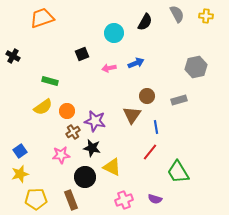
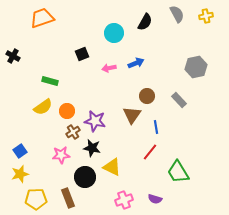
yellow cross: rotated 16 degrees counterclockwise
gray rectangle: rotated 63 degrees clockwise
brown rectangle: moved 3 px left, 2 px up
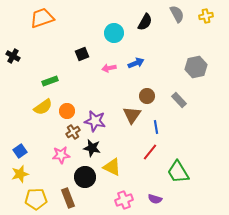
green rectangle: rotated 35 degrees counterclockwise
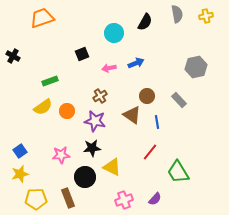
gray semicircle: rotated 18 degrees clockwise
brown triangle: rotated 30 degrees counterclockwise
blue line: moved 1 px right, 5 px up
brown cross: moved 27 px right, 36 px up
black star: rotated 18 degrees counterclockwise
purple semicircle: rotated 64 degrees counterclockwise
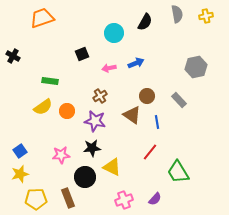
green rectangle: rotated 28 degrees clockwise
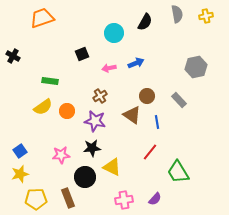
pink cross: rotated 12 degrees clockwise
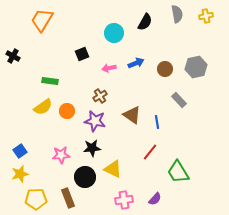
orange trapezoid: moved 2 px down; rotated 40 degrees counterclockwise
brown circle: moved 18 px right, 27 px up
yellow triangle: moved 1 px right, 2 px down
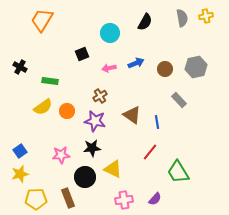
gray semicircle: moved 5 px right, 4 px down
cyan circle: moved 4 px left
black cross: moved 7 px right, 11 px down
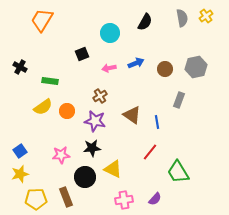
yellow cross: rotated 24 degrees counterclockwise
gray rectangle: rotated 63 degrees clockwise
brown rectangle: moved 2 px left, 1 px up
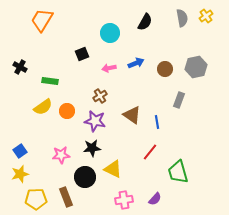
green trapezoid: rotated 15 degrees clockwise
